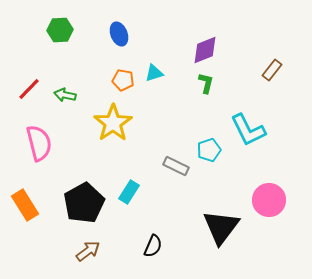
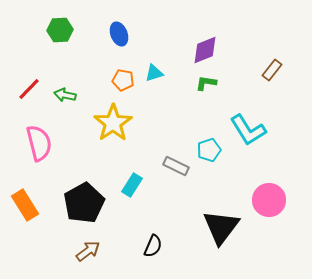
green L-shape: rotated 95 degrees counterclockwise
cyan L-shape: rotated 6 degrees counterclockwise
cyan rectangle: moved 3 px right, 7 px up
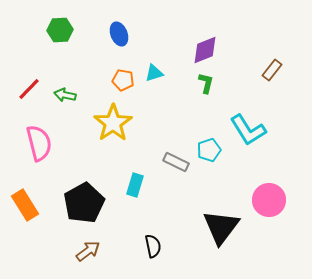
green L-shape: rotated 95 degrees clockwise
gray rectangle: moved 4 px up
cyan rectangle: moved 3 px right; rotated 15 degrees counterclockwise
black semicircle: rotated 35 degrees counterclockwise
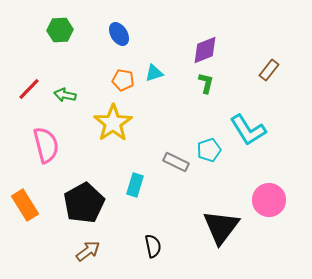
blue ellipse: rotated 10 degrees counterclockwise
brown rectangle: moved 3 px left
pink semicircle: moved 7 px right, 2 px down
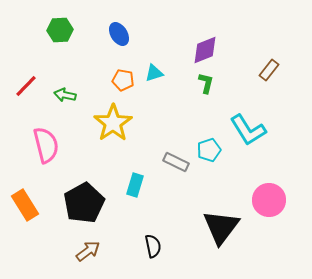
red line: moved 3 px left, 3 px up
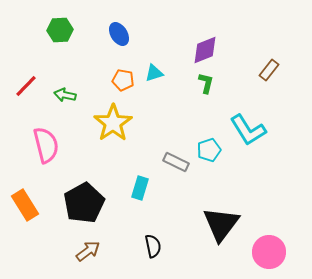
cyan rectangle: moved 5 px right, 3 px down
pink circle: moved 52 px down
black triangle: moved 3 px up
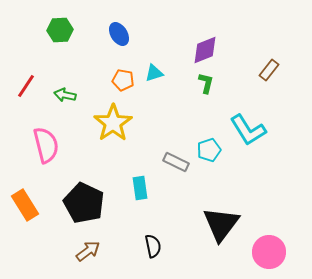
red line: rotated 10 degrees counterclockwise
cyan rectangle: rotated 25 degrees counterclockwise
black pentagon: rotated 18 degrees counterclockwise
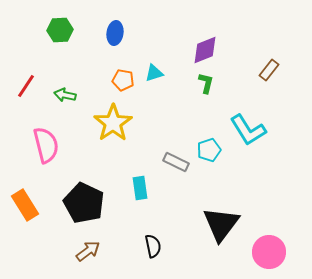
blue ellipse: moved 4 px left, 1 px up; rotated 40 degrees clockwise
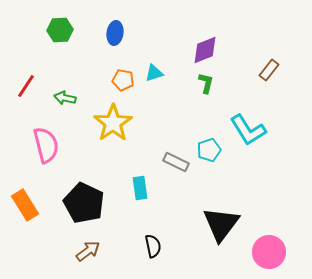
green arrow: moved 3 px down
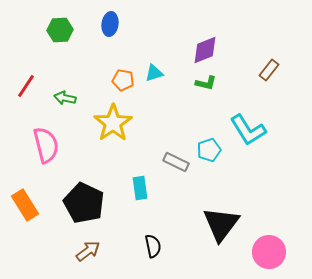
blue ellipse: moved 5 px left, 9 px up
green L-shape: rotated 90 degrees clockwise
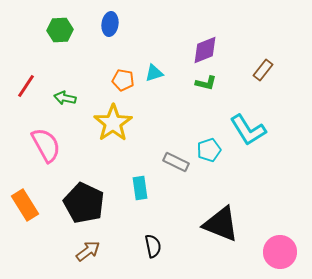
brown rectangle: moved 6 px left
pink semicircle: rotated 15 degrees counterclockwise
black triangle: rotated 45 degrees counterclockwise
pink circle: moved 11 px right
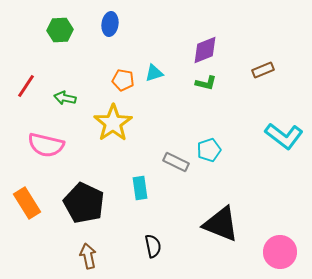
brown rectangle: rotated 30 degrees clockwise
cyan L-shape: moved 36 px right, 6 px down; rotated 21 degrees counterclockwise
pink semicircle: rotated 132 degrees clockwise
orange rectangle: moved 2 px right, 2 px up
brown arrow: moved 5 px down; rotated 65 degrees counterclockwise
